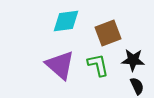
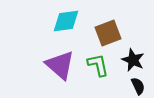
black star: rotated 20 degrees clockwise
black semicircle: moved 1 px right
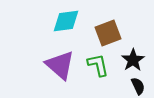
black star: rotated 15 degrees clockwise
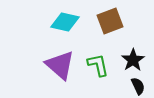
cyan diamond: moved 1 px left, 1 px down; rotated 20 degrees clockwise
brown square: moved 2 px right, 12 px up
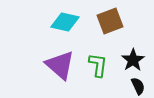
green L-shape: rotated 20 degrees clockwise
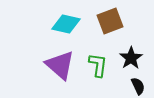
cyan diamond: moved 1 px right, 2 px down
black star: moved 2 px left, 2 px up
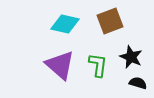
cyan diamond: moved 1 px left
black star: moved 1 px up; rotated 15 degrees counterclockwise
black semicircle: moved 3 px up; rotated 48 degrees counterclockwise
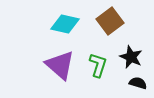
brown square: rotated 16 degrees counterclockwise
green L-shape: rotated 10 degrees clockwise
